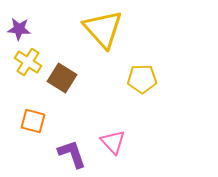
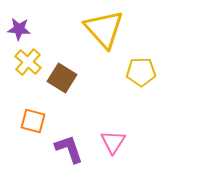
yellow triangle: moved 1 px right
yellow cross: rotated 8 degrees clockwise
yellow pentagon: moved 1 px left, 7 px up
pink triangle: rotated 16 degrees clockwise
purple L-shape: moved 3 px left, 5 px up
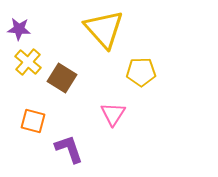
pink triangle: moved 28 px up
